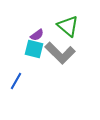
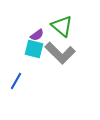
green triangle: moved 6 px left
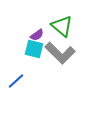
blue line: rotated 18 degrees clockwise
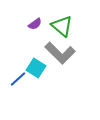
purple semicircle: moved 2 px left, 11 px up
cyan square: moved 2 px right, 19 px down; rotated 18 degrees clockwise
blue line: moved 2 px right, 2 px up
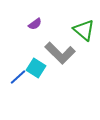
green triangle: moved 22 px right, 4 px down
blue line: moved 2 px up
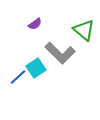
cyan square: rotated 24 degrees clockwise
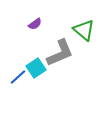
gray L-shape: rotated 68 degrees counterclockwise
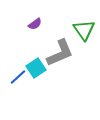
green triangle: rotated 15 degrees clockwise
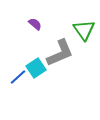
purple semicircle: rotated 104 degrees counterclockwise
